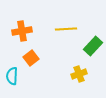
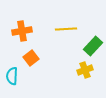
yellow cross: moved 6 px right, 4 px up
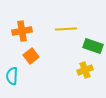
green rectangle: rotated 66 degrees clockwise
orange square: moved 2 px up
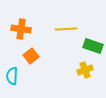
orange cross: moved 1 px left, 2 px up; rotated 18 degrees clockwise
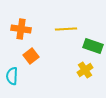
yellow cross: rotated 14 degrees counterclockwise
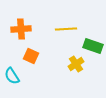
orange cross: rotated 12 degrees counterclockwise
orange square: rotated 28 degrees counterclockwise
yellow cross: moved 9 px left, 6 px up
cyan semicircle: rotated 36 degrees counterclockwise
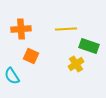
green rectangle: moved 4 px left
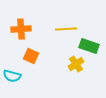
cyan semicircle: rotated 42 degrees counterclockwise
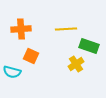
cyan semicircle: moved 4 px up
